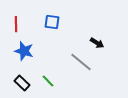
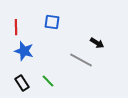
red line: moved 3 px down
gray line: moved 2 px up; rotated 10 degrees counterclockwise
black rectangle: rotated 14 degrees clockwise
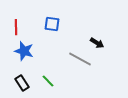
blue square: moved 2 px down
gray line: moved 1 px left, 1 px up
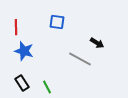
blue square: moved 5 px right, 2 px up
green line: moved 1 px left, 6 px down; rotated 16 degrees clockwise
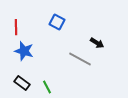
blue square: rotated 21 degrees clockwise
black rectangle: rotated 21 degrees counterclockwise
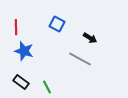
blue square: moved 2 px down
black arrow: moved 7 px left, 5 px up
black rectangle: moved 1 px left, 1 px up
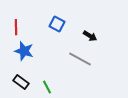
black arrow: moved 2 px up
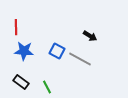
blue square: moved 27 px down
blue star: rotated 12 degrees counterclockwise
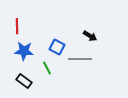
red line: moved 1 px right, 1 px up
blue square: moved 4 px up
gray line: rotated 30 degrees counterclockwise
black rectangle: moved 3 px right, 1 px up
green line: moved 19 px up
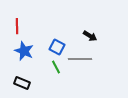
blue star: rotated 18 degrees clockwise
green line: moved 9 px right, 1 px up
black rectangle: moved 2 px left, 2 px down; rotated 14 degrees counterclockwise
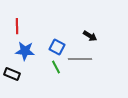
blue star: moved 1 px right; rotated 18 degrees counterclockwise
black rectangle: moved 10 px left, 9 px up
